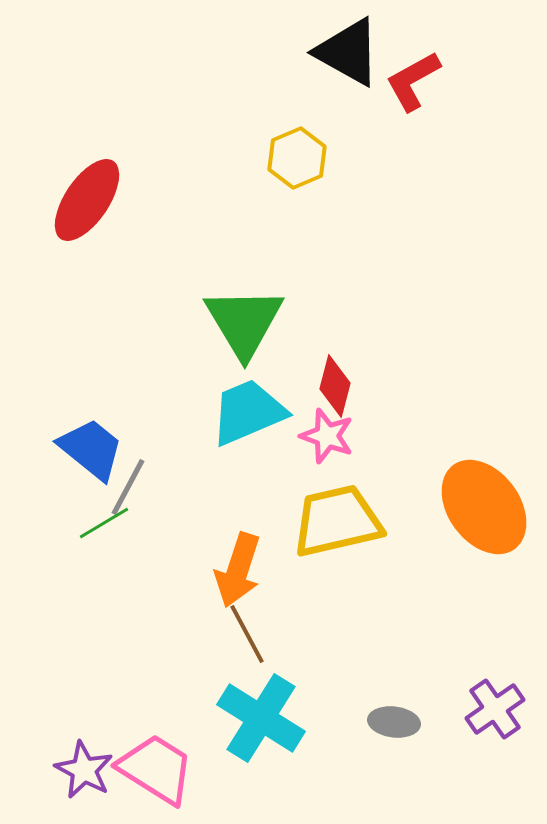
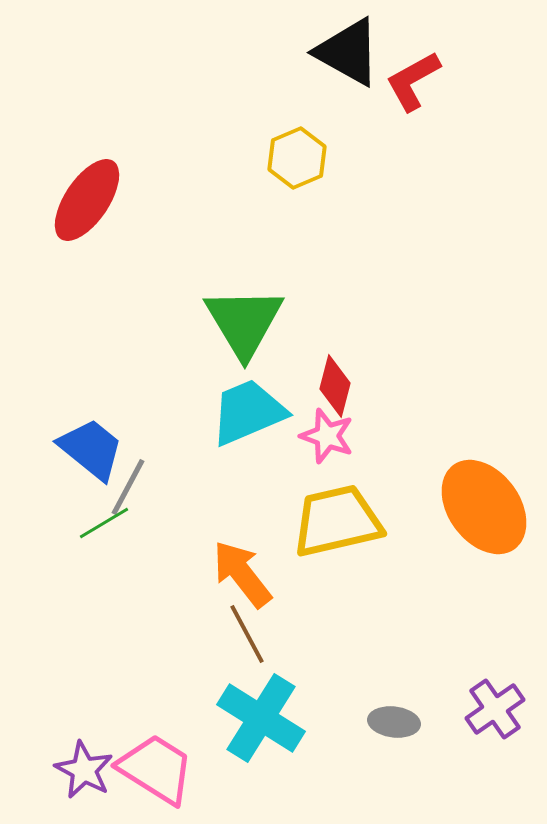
orange arrow: moved 4 px right, 4 px down; rotated 124 degrees clockwise
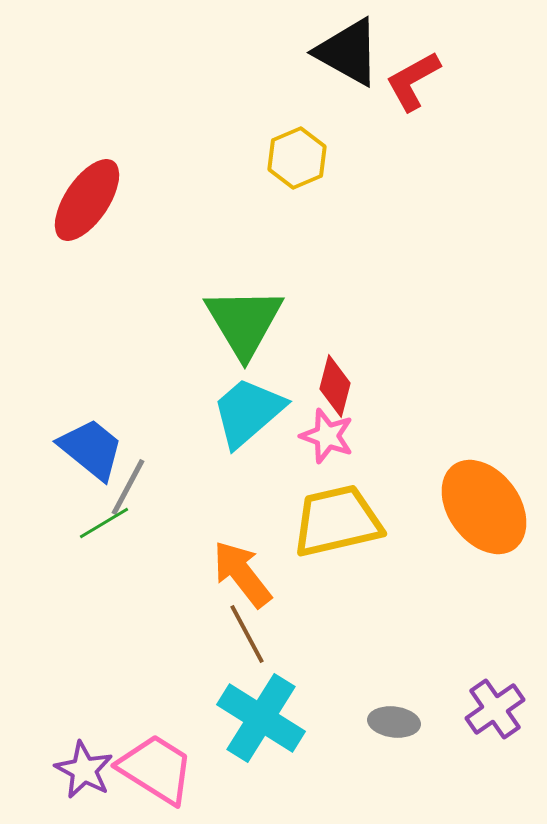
cyan trapezoid: rotated 18 degrees counterclockwise
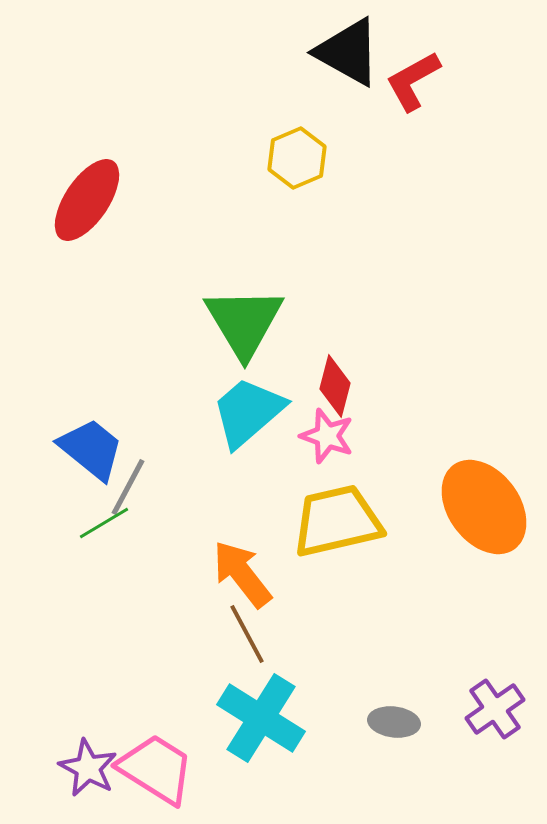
purple star: moved 4 px right, 2 px up
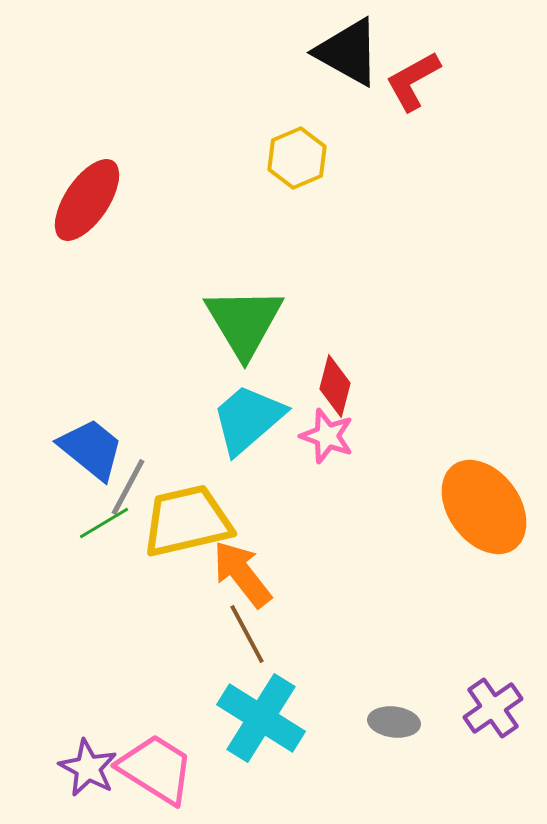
cyan trapezoid: moved 7 px down
yellow trapezoid: moved 150 px left
purple cross: moved 2 px left, 1 px up
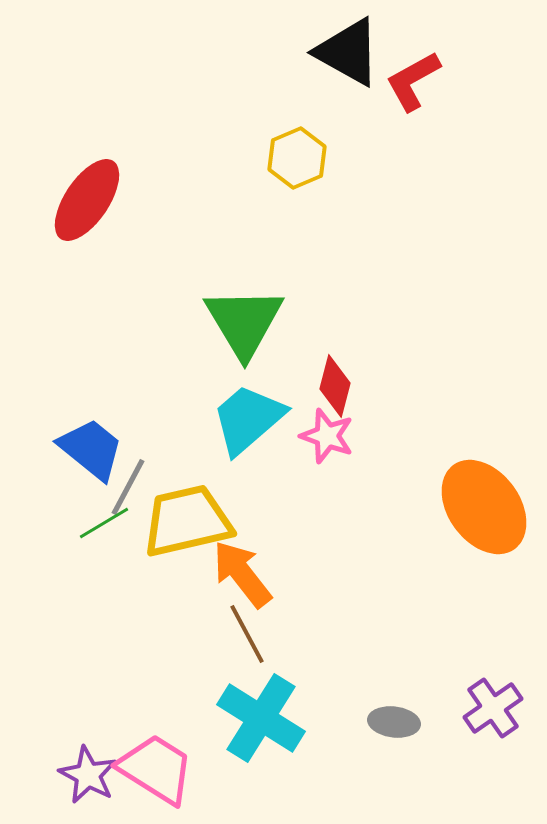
purple star: moved 7 px down
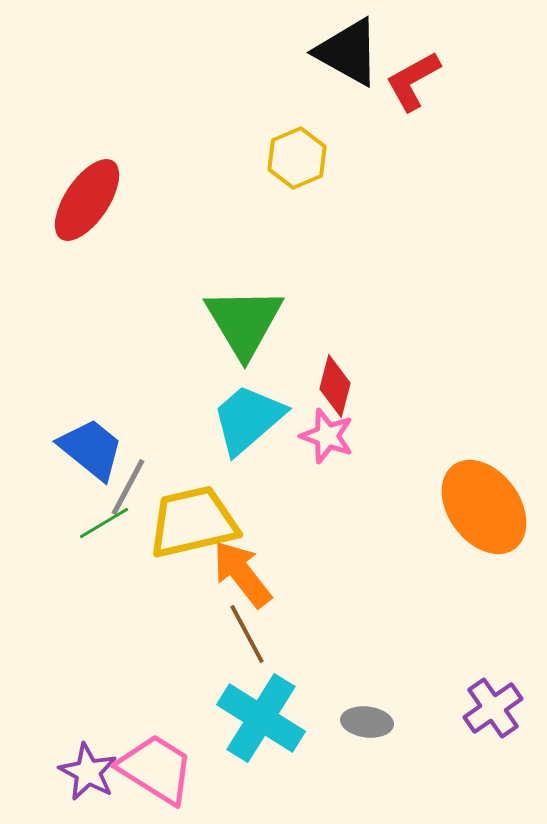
yellow trapezoid: moved 6 px right, 1 px down
gray ellipse: moved 27 px left
purple star: moved 3 px up
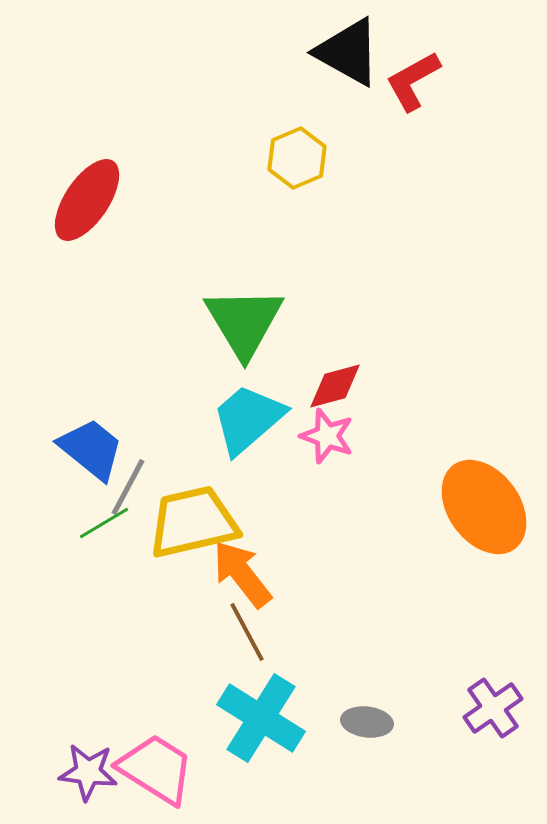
red diamond: rotated 60 degrees clockwise
brown line: moved 2 px up
purple star: rotated 22 degrees counterclockwise
